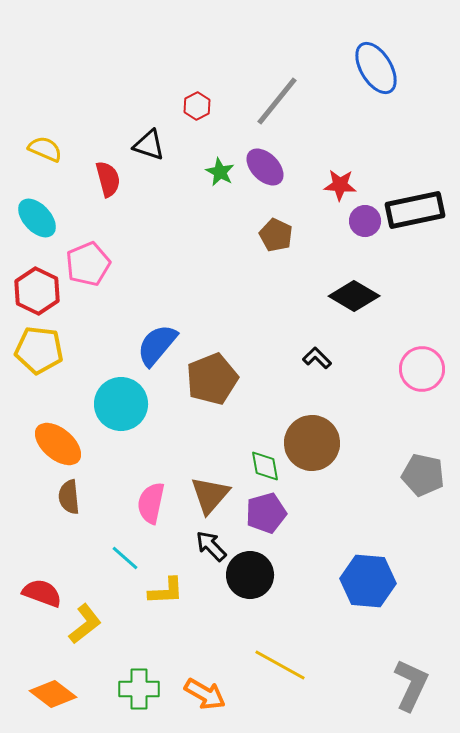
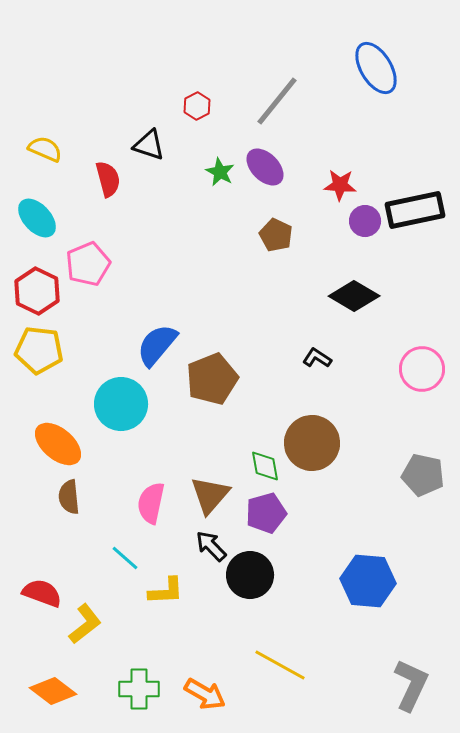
black L-shape at (317, 358): rotated 12 degrees counterclockwise
orange diamond at (53, 694): moved 3 px up
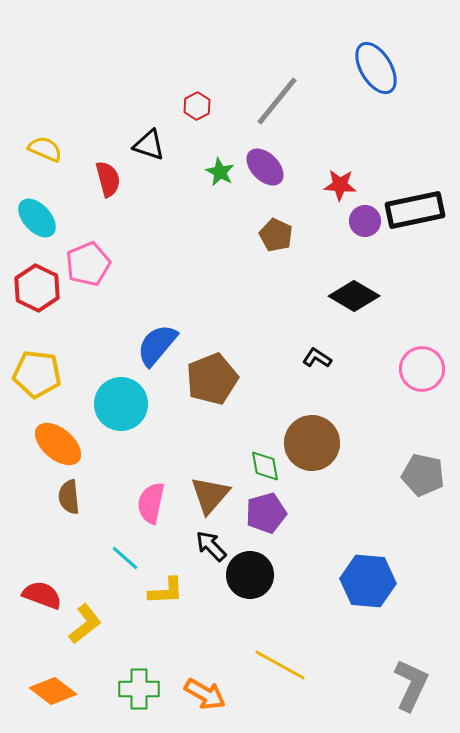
red hexagon at (37, 291): moved 3 px up
yellow pentagon at (39, 350): moved 2 px left, 24 px down
red semicircle at (42, 593): moved 2 px down
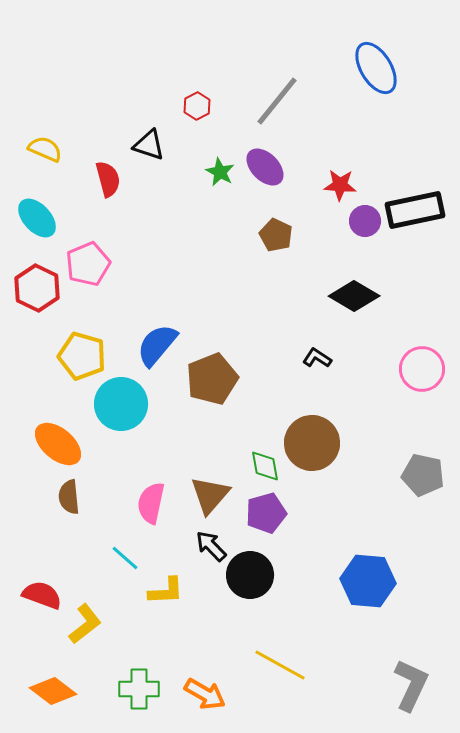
yellow pentagon at (37, 374): moved 45 px right, 18 px up; rotated 9 degrees clockwise
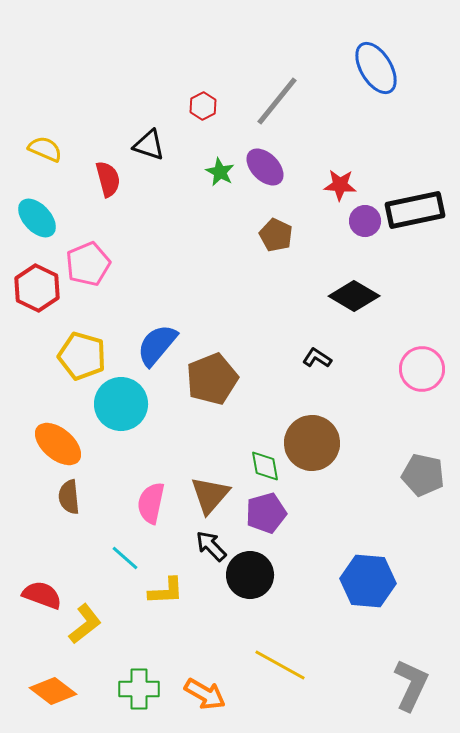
red hexagon at (197, 106): moved 6 px right
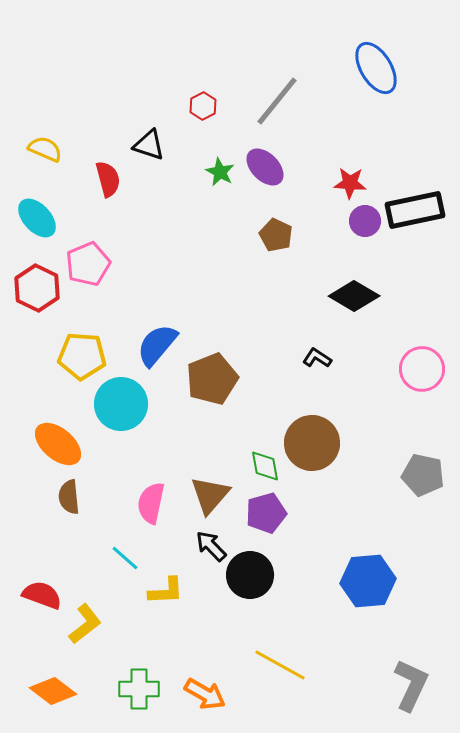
red star at (340, 185): moved 10 px right, 2 px up
yellow pentagon at (82, 356): rotated 12 degrees counterclockwise
blue hexagon at (368, 581): rotated 10 degrees counterclockwise
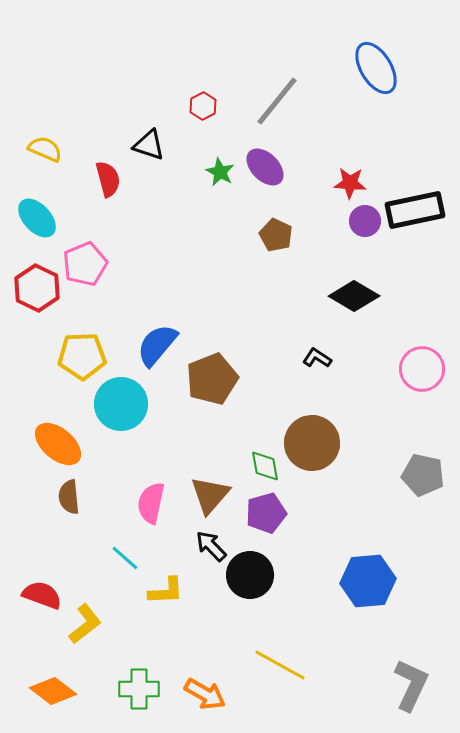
pink pentagon at (88, 264): moved 3 px left
yellow pentagon at (82, 356): rotated 6 degrees counterclockwise
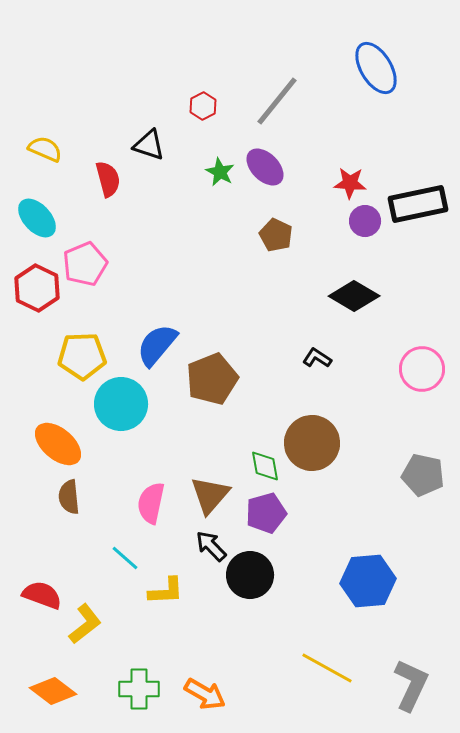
black rectangle at (415, 210): moved 3 px right, 6 px up
yellow line at (280, 665): moved 47 px right, 3 px down
